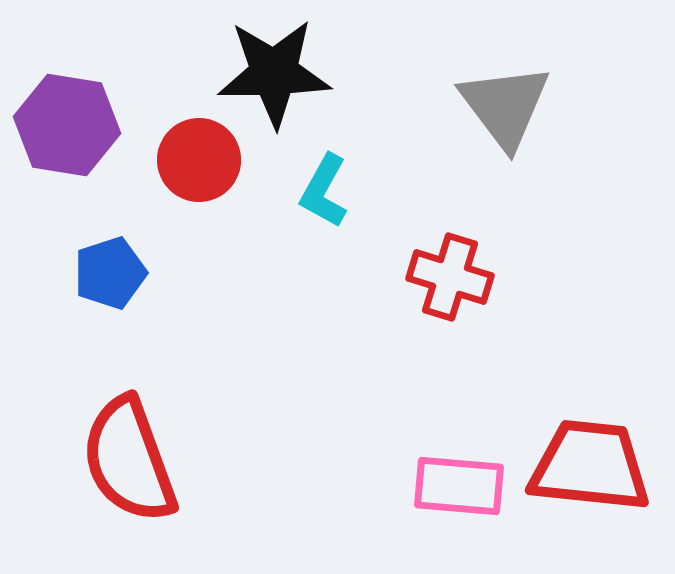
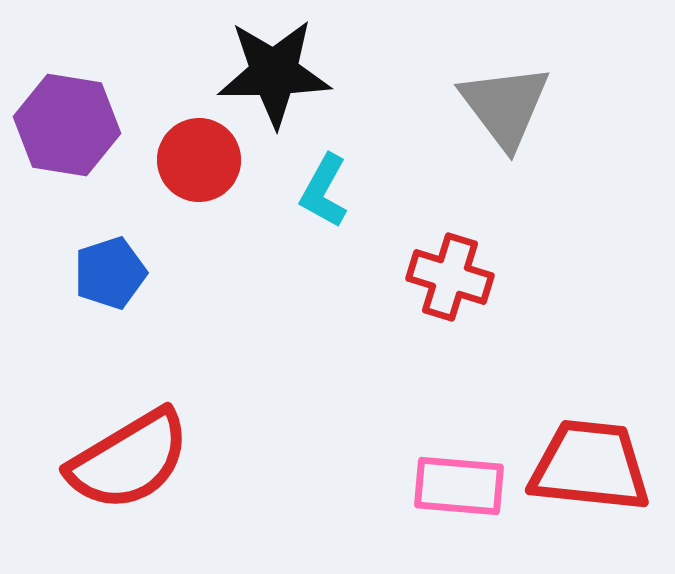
red semicircle: rotated 101 degrees counterclockwise
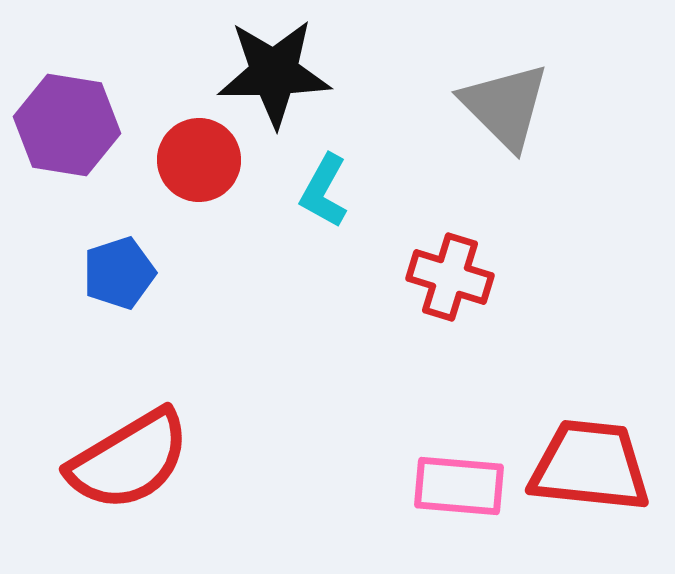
gray triangle: rotated 8 degrees counterclockwise
blue pentagon: moved 9 px right
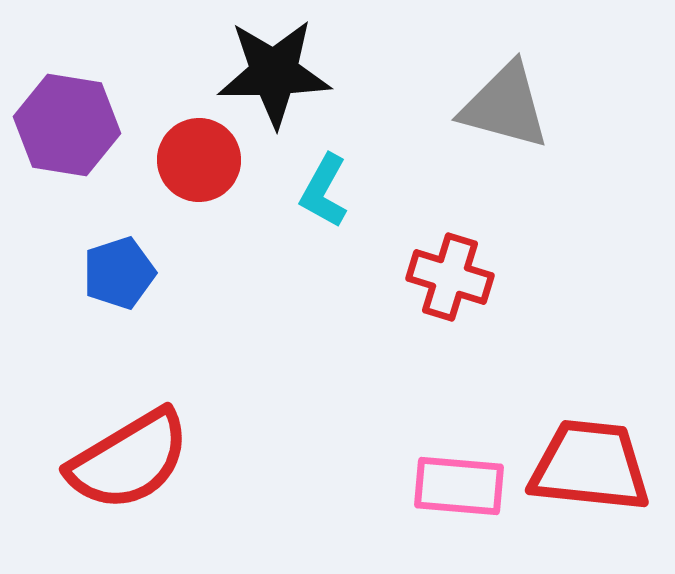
gray triangle: rotated 30 degrees counterclockwise
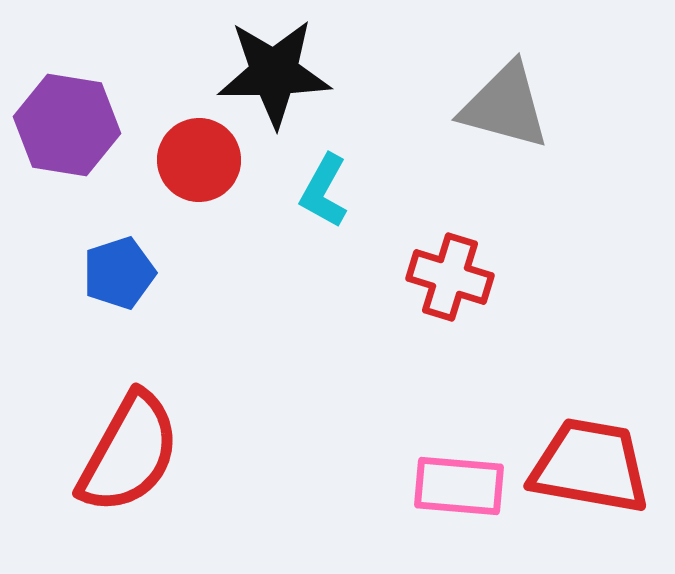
red semicircle: moved 7 px up; rotated 30 degrees counterclockwise
red trapezoid: rotated 4 degrees clockwise
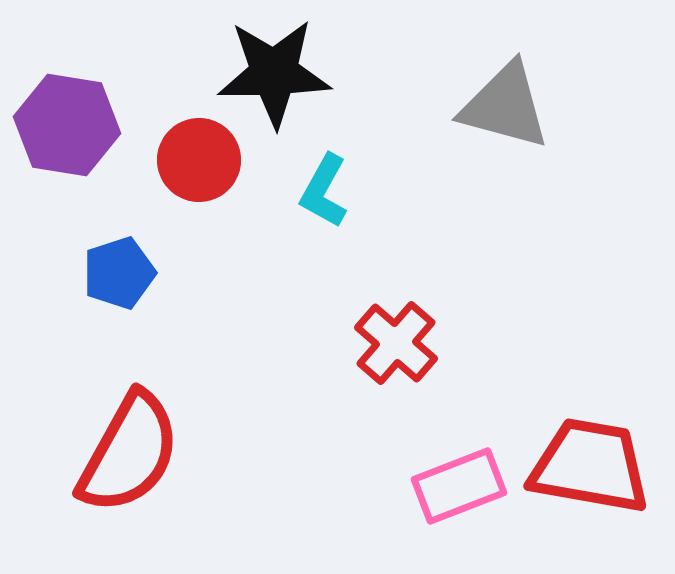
red cross: moved 54 px left, 66 px down; rotated 24 degrees clockwise
pink rectangle: rotated 26 degrees counterclockwise
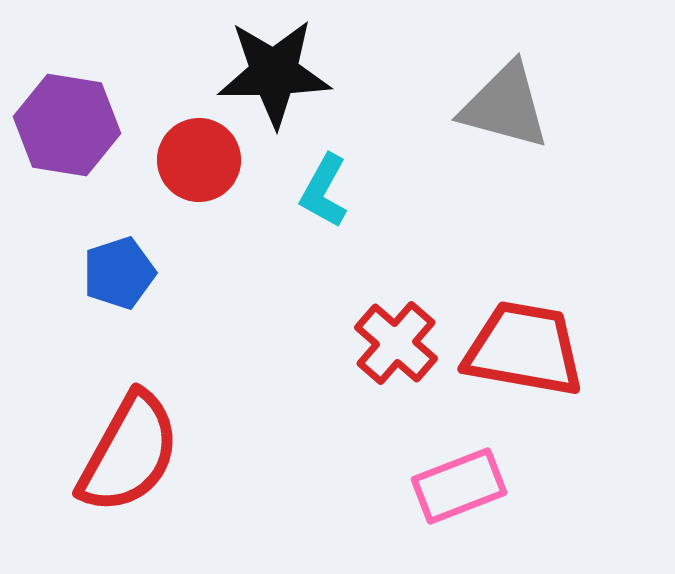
red trapezoid: moved 66 px left, 117 px up
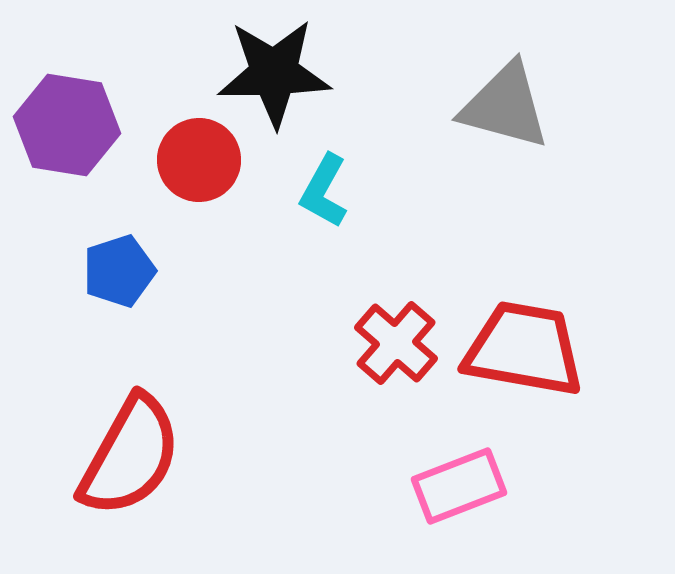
blue pentagon: moved 2 px up
red semicircle: moved 1 px right, 3 px down
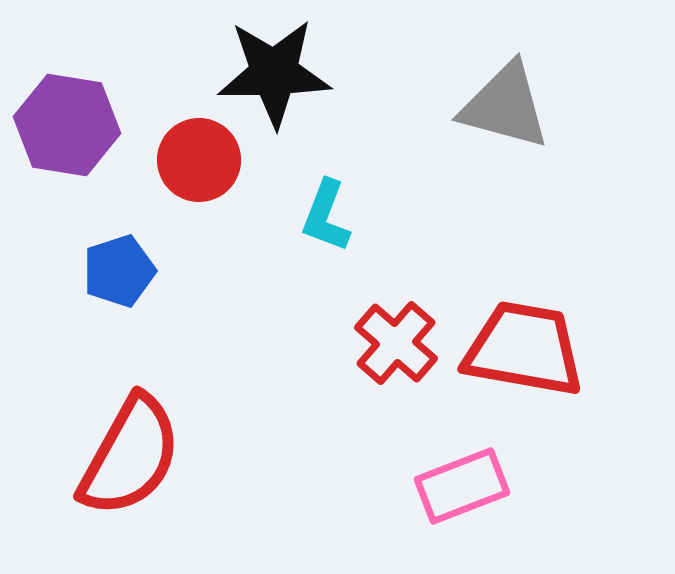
cyan L-shape: moved 2 px right, 25 px down; rotated 8 degrees counterclockwise
pink rectangle: moved 3 px right
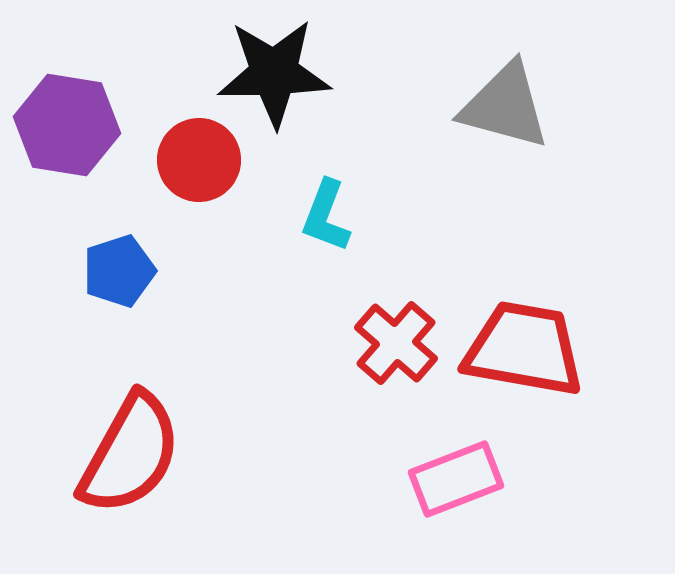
red semicircle: moved 2 px up
pink rectangle: moved 6 px left, 7 px up
